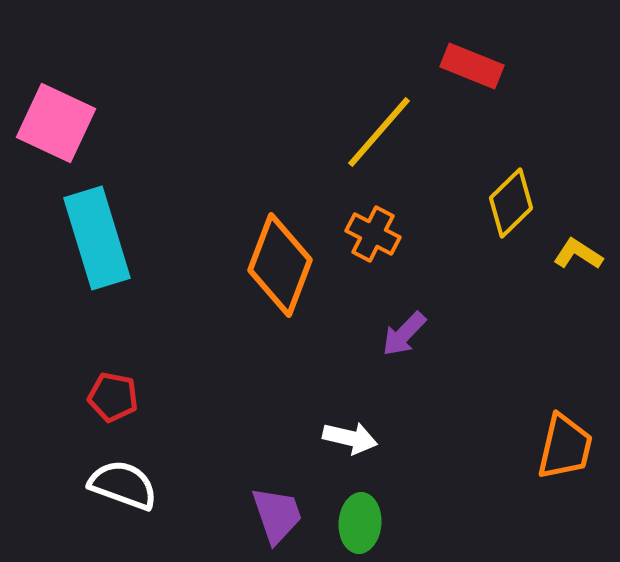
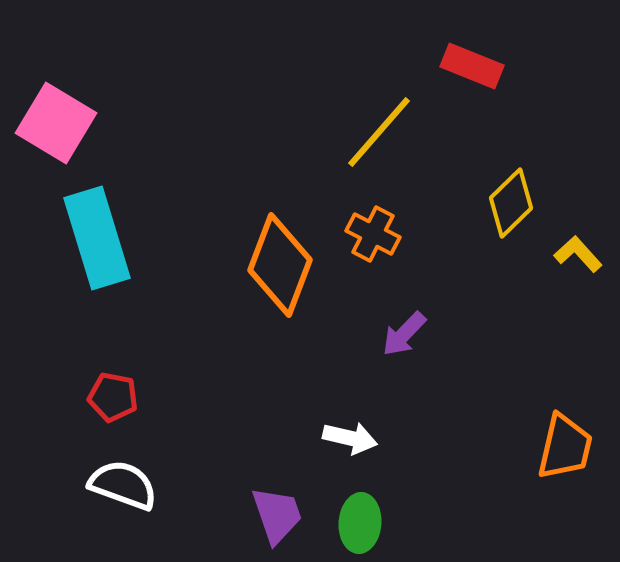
pink square: rotated 6 degrees clockwise
yellow L-shape: rotated 15 degrees clockwise
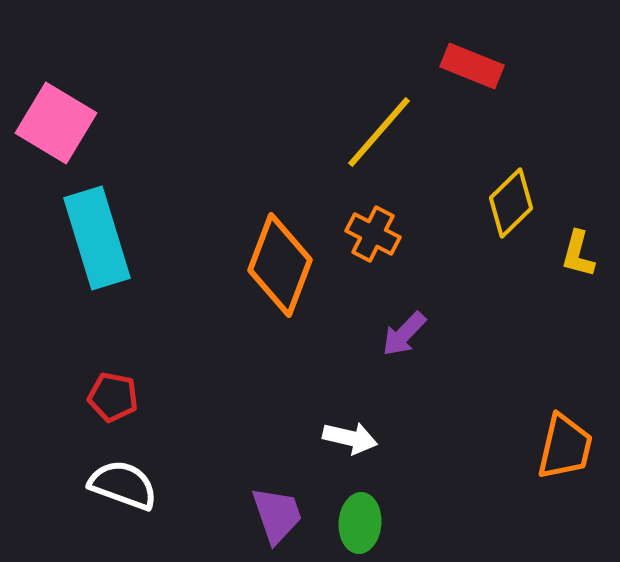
yellow L-shape: rotated 123 degrees counterclockwise
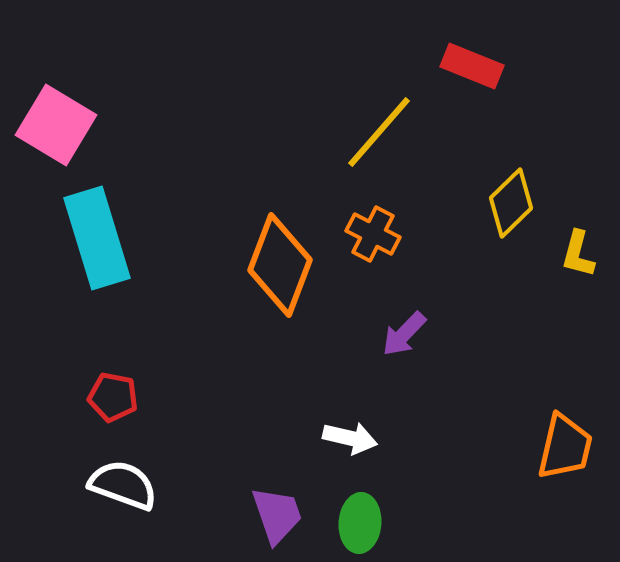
pink square: moved 2 px down
